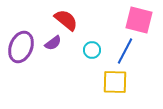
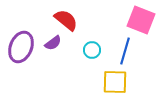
pink square: moved 2 px right; rotated 8 degrees clockwise
blue line: rotated 12 degrees counterclockwise
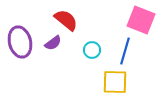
purple ellipse: moved 1 px left, 5 px up; rotated 36 degrees counterclockwise
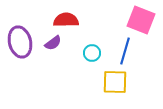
red semicircle: rotated 40 degrees counterclockwise
cyan circle: moved 3 px down
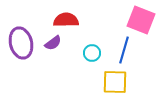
purple ellipse: moved 1 px right, 1 px down
blue line: moved 1 px left, 1 px up
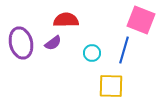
yellow square: moved 4 px left, 4 px down
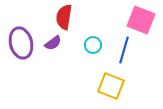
red semicircle: moved 2 px left, 3 px up; rotated 80 degrees counterclockwise
cyan circle: moved 1 px right, 8 px up
yellow square: rotated 20 degrees clockwise
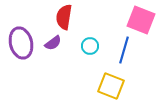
cyan circle: moved 3 px left, 1 px down
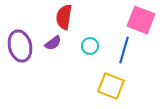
purple ellipse: moved 1 px left, 3 px down
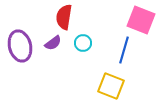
cyan circle: moved 7 px left, 3 px up
